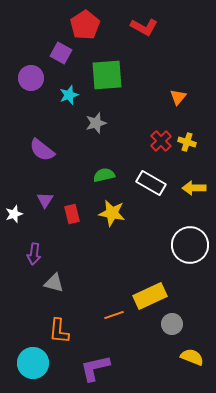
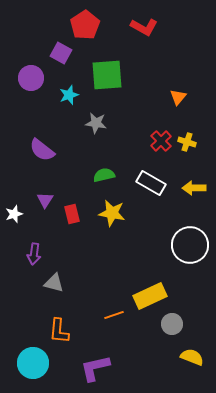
gray star: rotated 25 degrees clockwise
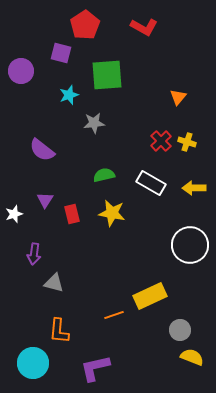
purple square: rotated 15 degrees counterclockwise
purple circle: moved 10 px left, 7 px up
gray star: moved 2 px left; rotated 15 degrees counterclockwise
gray circle: moved 8 px right, 6 px down
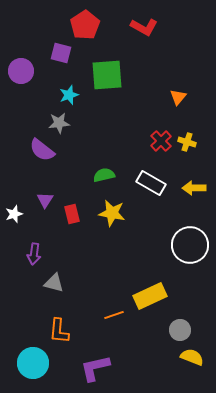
gray star: moved 35 px left
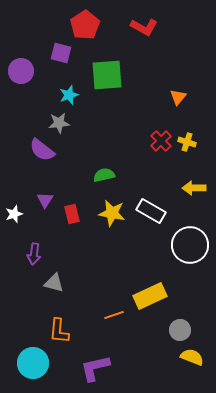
white rectangle: moved 28 px down
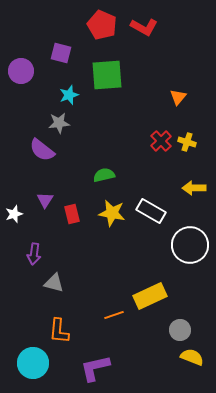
red pentagon: moved 17 px right; rotated 16 degrees counterclockwise
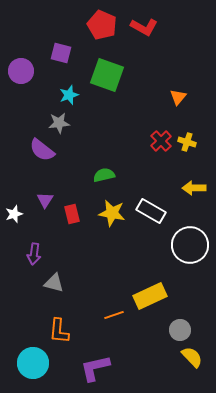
green square: rotated 24 degrees clockwise
yellow semicircle: rotated 25 degrees clockwise
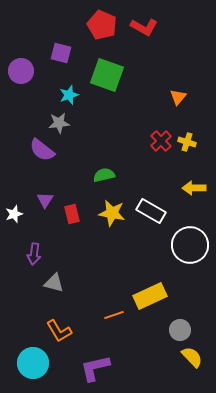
orange L-shape: rotated 36 degrees counterclockwise
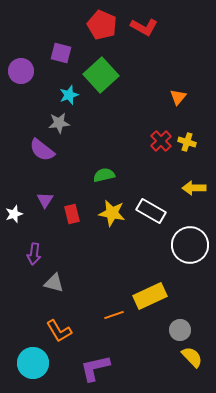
green square: moved 6 px left; rotated 28 degrees clockwise
